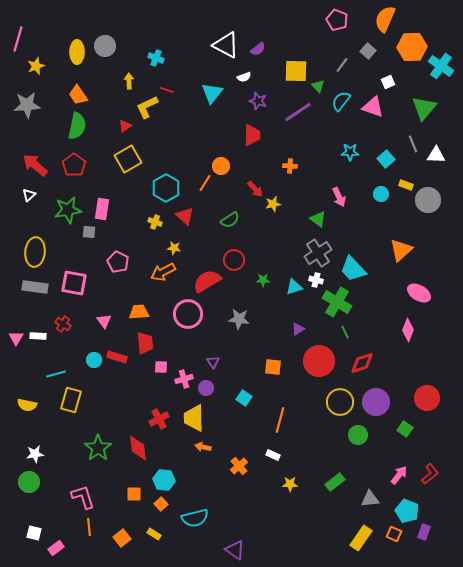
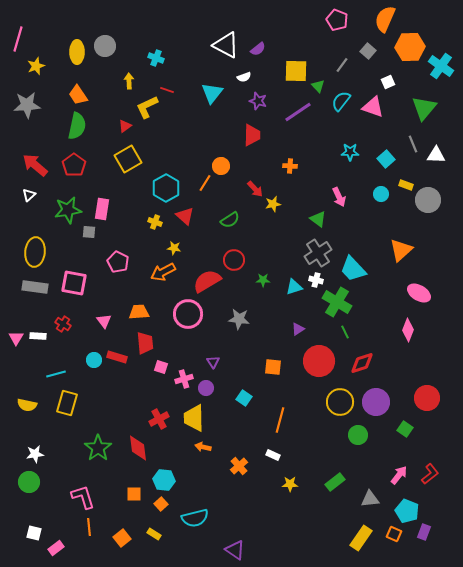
orange hexagon at (412, 47): moved 2 px left
pink square at (161, 367): rotated 16 degrees clockwise
yellow rectangle at (71, 400): moved 4 px left, 3 px down
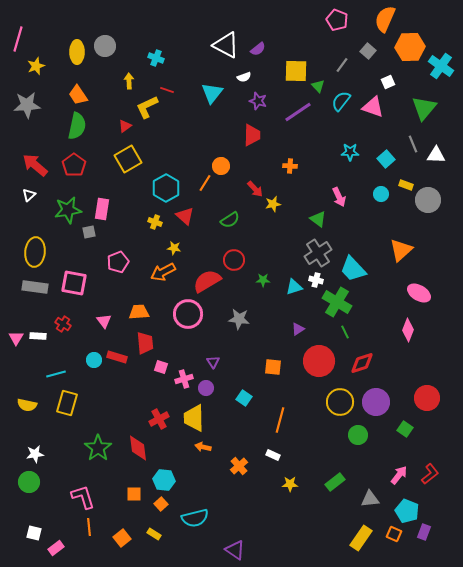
gray square at (89, 232): rotated 16 degrees counterclockwise
pink pentagon at (118, 262): rotated 25 degrees clockwise
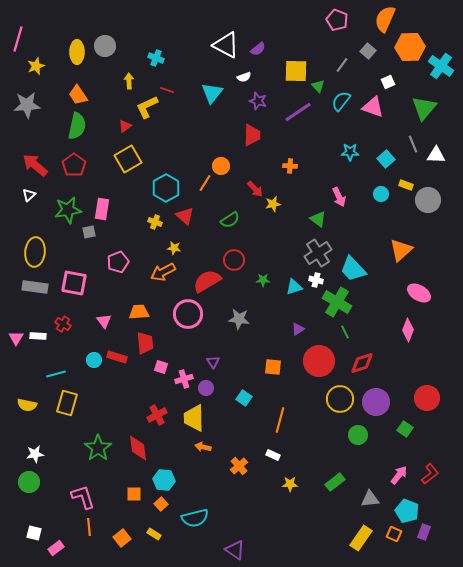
yellow circle at (340, 402): moved 3 px up
red cross at (159, 419): moved 2 px left, 4 px up
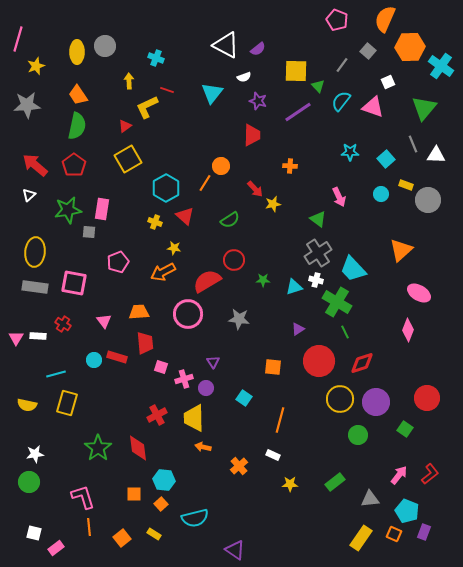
gray square at (89, 232): rotated 16 degrees clockwise
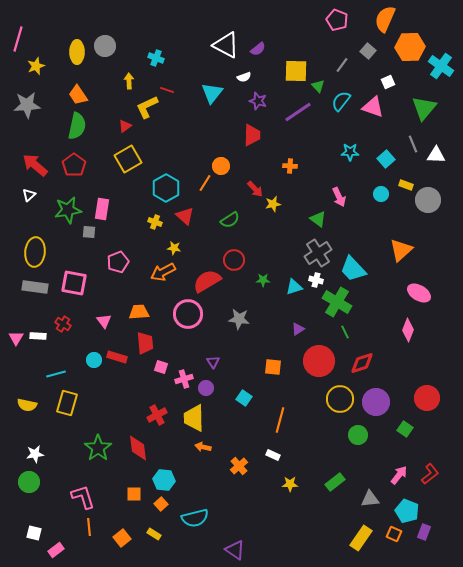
pink rectangle at (56, 548): moved 2 px down
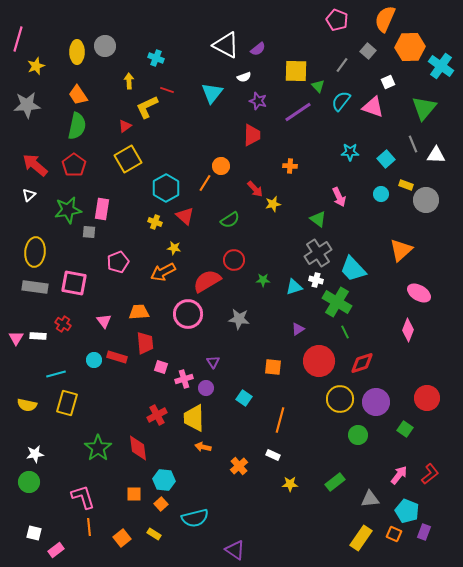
gray circle at (428, 200): moved 2 px left
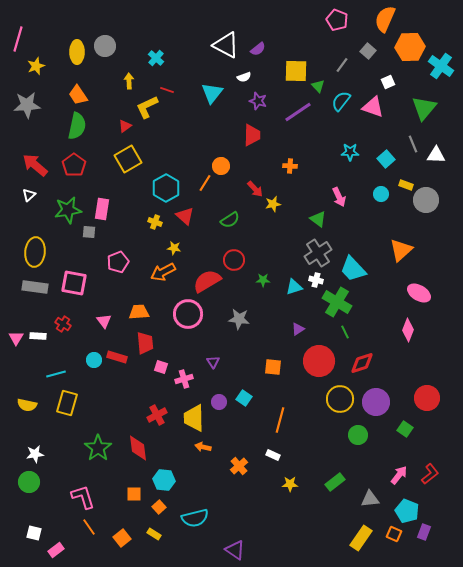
cyan cross at (156, 58): rotated 21 degrees clockwise
purple circle at (206, 388): moved 13 px right, 14 px down
orange square at (161, 504): moved 2 px left, 3 px down
orange line at (89, 527): rotated 30 degrees counterclockwise
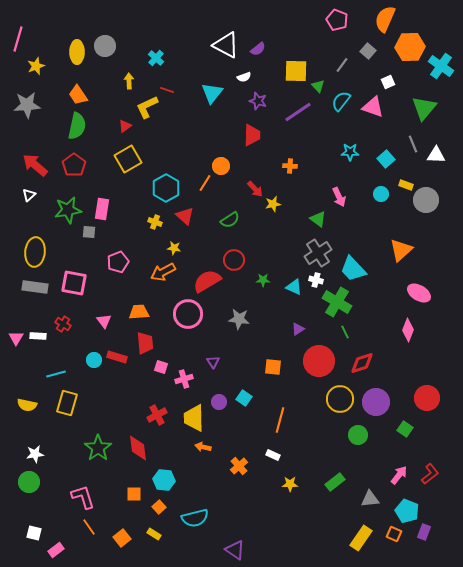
cyan triangle at (294, 287): rotated 42 degrees clockwise
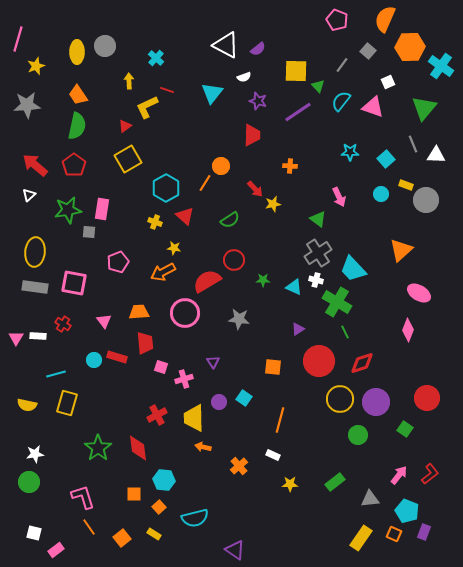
pink circle at (188, 314): moved 3 px left, 1 px up
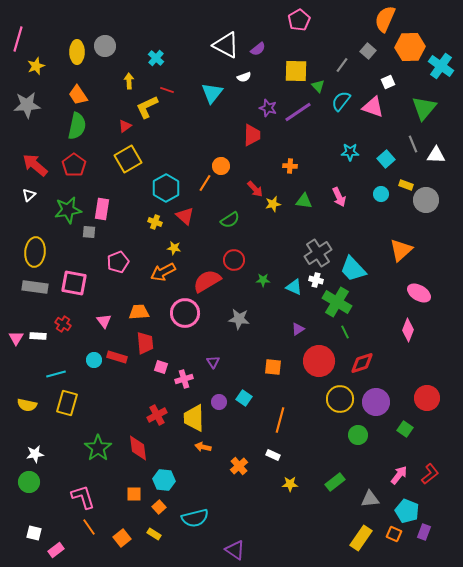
pink pentagon at (337, 20): moved 38 px left; rotated 20 degrees clockwise
purple star at (258, 101): moved 10 px right, 7 px down
green triangle at (318, 219): moved 14 px left, 18 px up; rotated 30 degrees counterclockwise
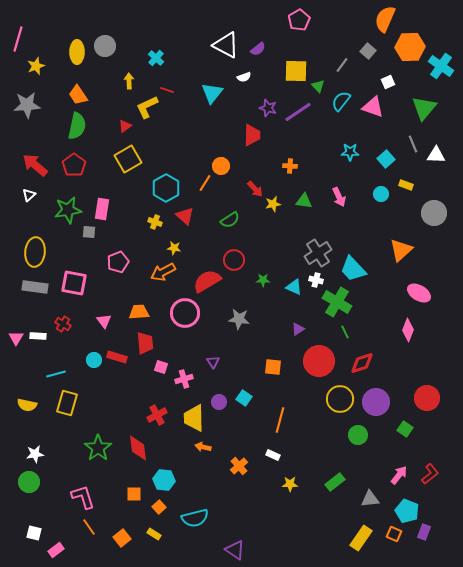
gray circle at (426, 200): moved 8 px right, 13 px down
